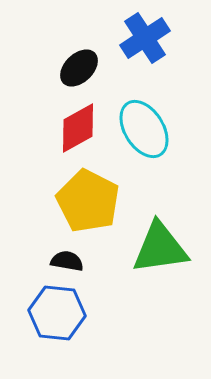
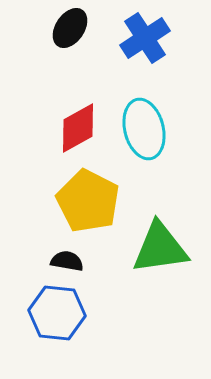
black ellipse: moved 9 px left, 40 px up; rotated 12 degrees counterclockwise
cyan ellipse: rotated 18 degrees clockwise
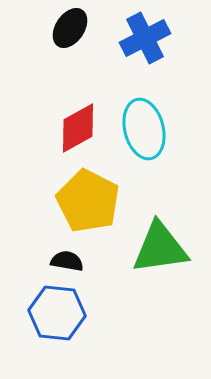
blue cross: rotated 6 degrees clockwise
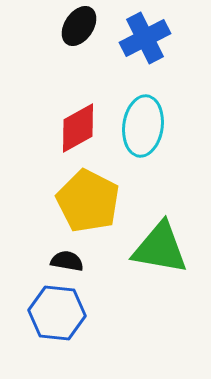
black ellipse: moved 9 px right, 2 px up
cyan ellipse: moved 1 px left, 3 px up; rotated 22 degrees clockwise
green triangle: rotated 18 degrees clockwise
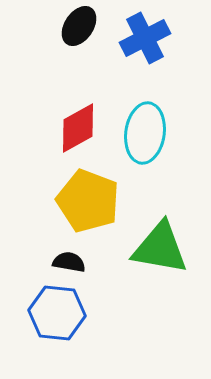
cyan ellipse: moved 2 px right, 7 px down
yellow pentagon: rotated 6 degrees counterclockwise
black semicircle: moved 2 px right, 1 px down
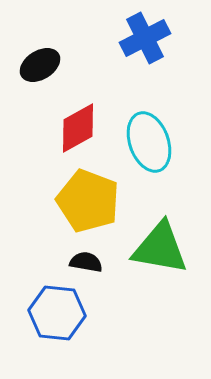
black ellipse: moved 39 px left, 39 px down; rotated 24 degrees clockwise
cyan ellipse: moved 4 px right, 9 px down; rotated 28 degrees counterclockwise
black semicircle: moved 17 px right
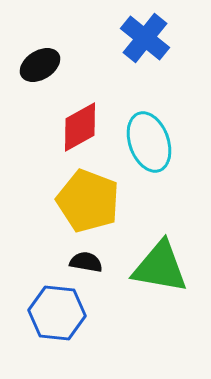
blue cross: rotated 24 degrees counterclockwise
red diamond: moved 2 px right, 1 px up
green triangle: moved 19 px down
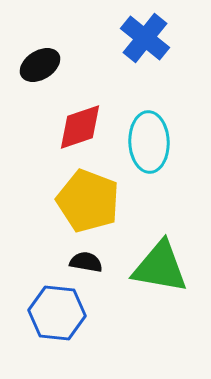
red diamond: rotated 10 degrees clockwise
cyan ellipse: rotated 18 degrees clockwise
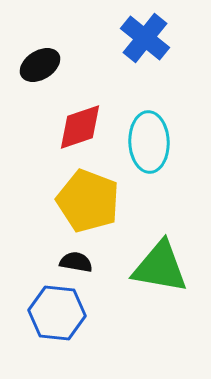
black semicircle: moved 10 px left
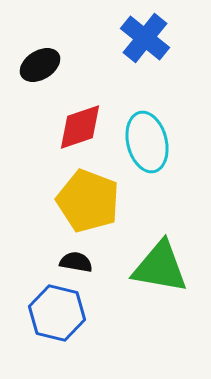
cyan ellipse: moved 2 px left; rotated 12 degrees counterclockwise
blue hexagon: rotated 8 degrees clockwise
